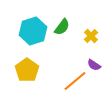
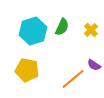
green semicircle: rotated 12 degrees counterclockwise
yellow cross: moved 6 px up
yellow pentagon: rotated 25 degrees counterclockwise
orange line: moved 2 px left, 2 px up
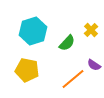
green semicircle: moved 5 px right, 16 px down; rotated 18 degrees clockwise
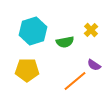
green semicircle: moved 2 px left, 1 px up; rotated 36 degrees clockwise
yellow pentagon: rotated 10 degrees counterclockwise
orange line: moved 2 px right, 2 px down
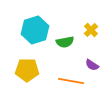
cyan hexagon: moved 2 px right, 1 px up
purple semicircle: moved 2 px left
orange line: moved 4 px left; rotated 50 degrees clockwise
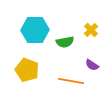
cyan hexagon: rotated 16 degrees clockwise
yellow pentagon: rotated 20 degrees clockwise
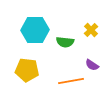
green semicircle: rotated 18 degrees clockwise
yellow pentagon: rotated 15 degrees counterclockwise
orange line: rotated 20 degrees counterclockwise
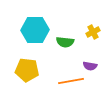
yellow cross: moved 2 px right, 2 px down; rotated 16 degrees clockwise
purple semicircle: moved 2 px left, 1 px down; rotated 24 degrees counterclockwise
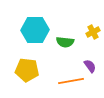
purple semicircle: rotated 136 degrees counterclockwise
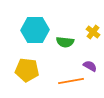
yellow cross: rotated 24 degrees counterclockwise
purple semicircle: rotated 24 degrees counterclockwise
